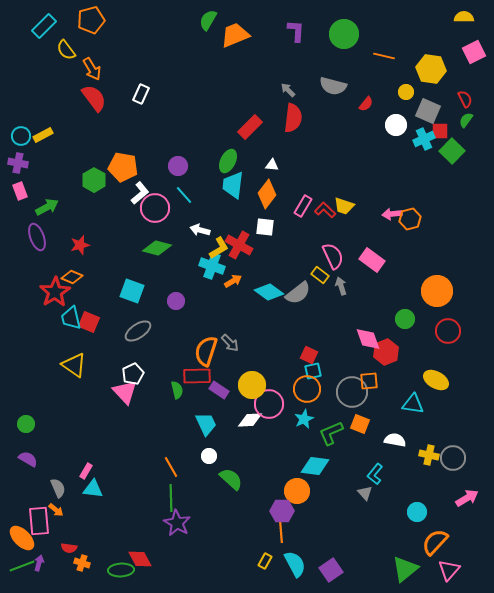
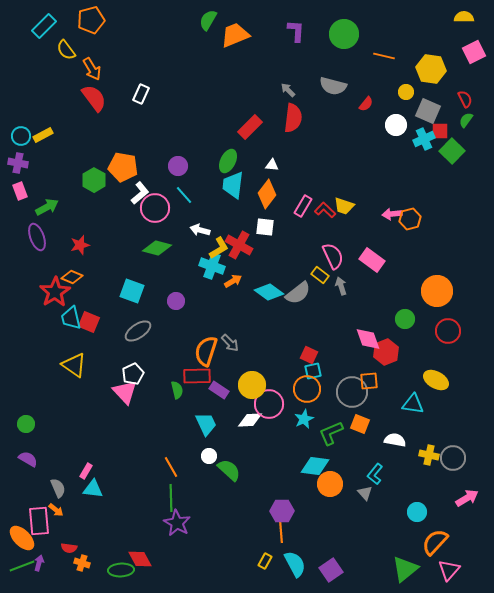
green semicircle at (231, 479): moved 2 px left, 9 px up
orange circle at (297, 491): moved 33 px right, 7 px up
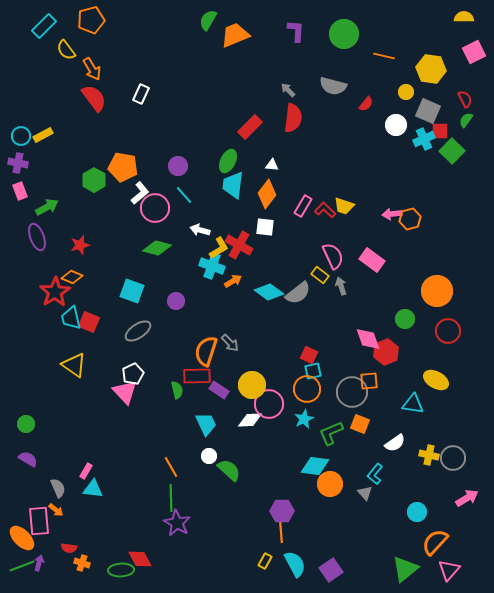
white semicircle at (395, 440): moved 3 px down; rotated 135 degrees clockwise
